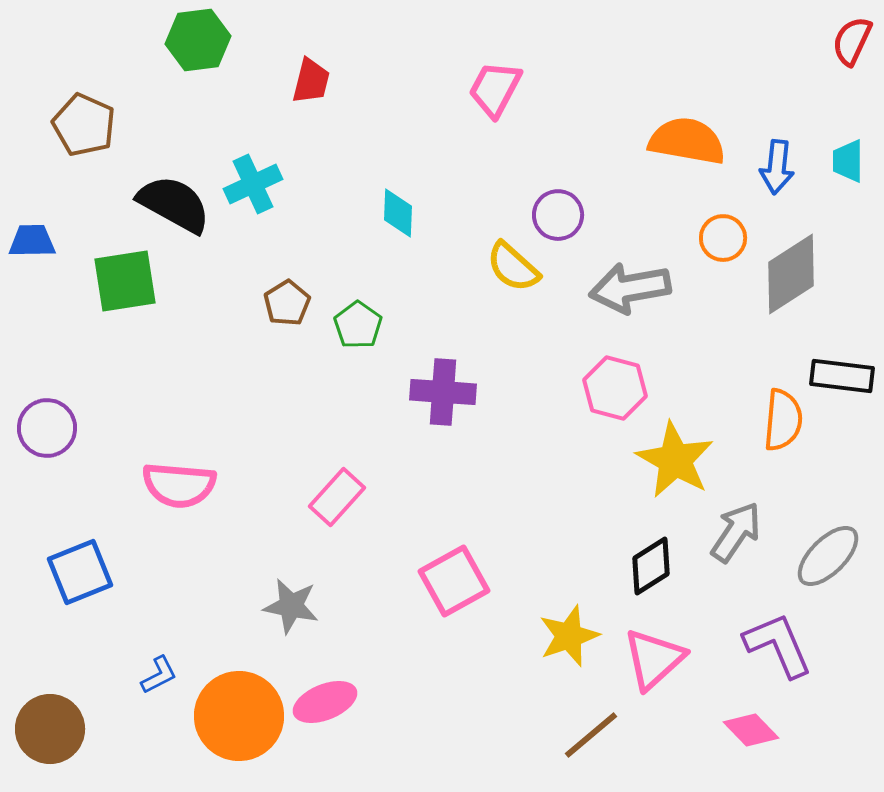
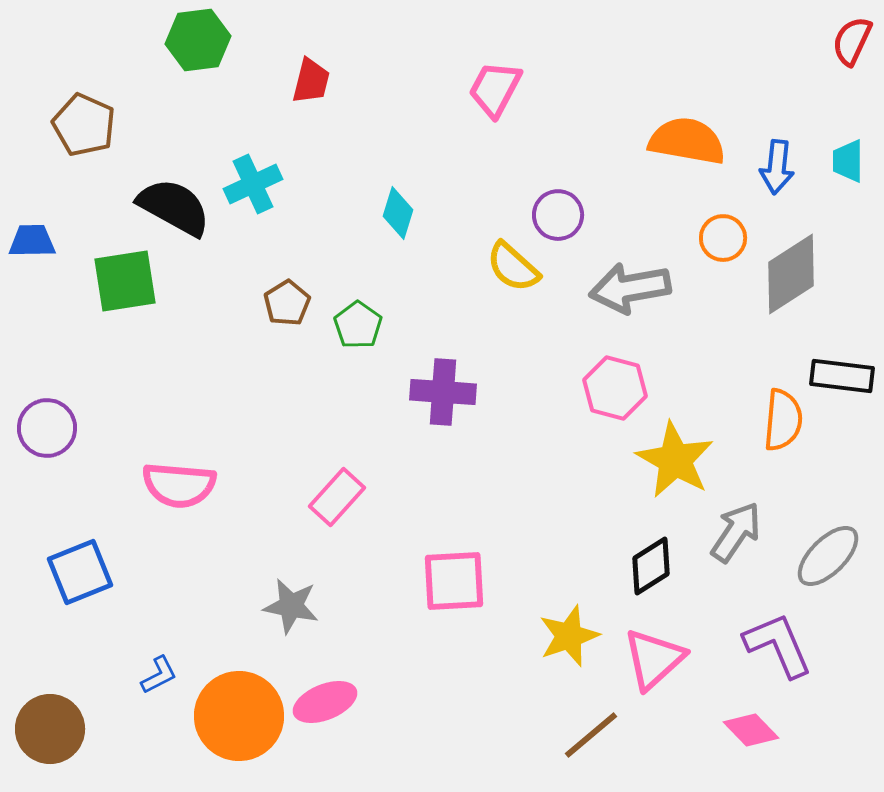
black semicircle at (174, 204): moved 3 px down
cyan diamond at (398, 213): rotated 15 degrees clockwise
pink square at (454, 581): rotated 26 degrees clockwise
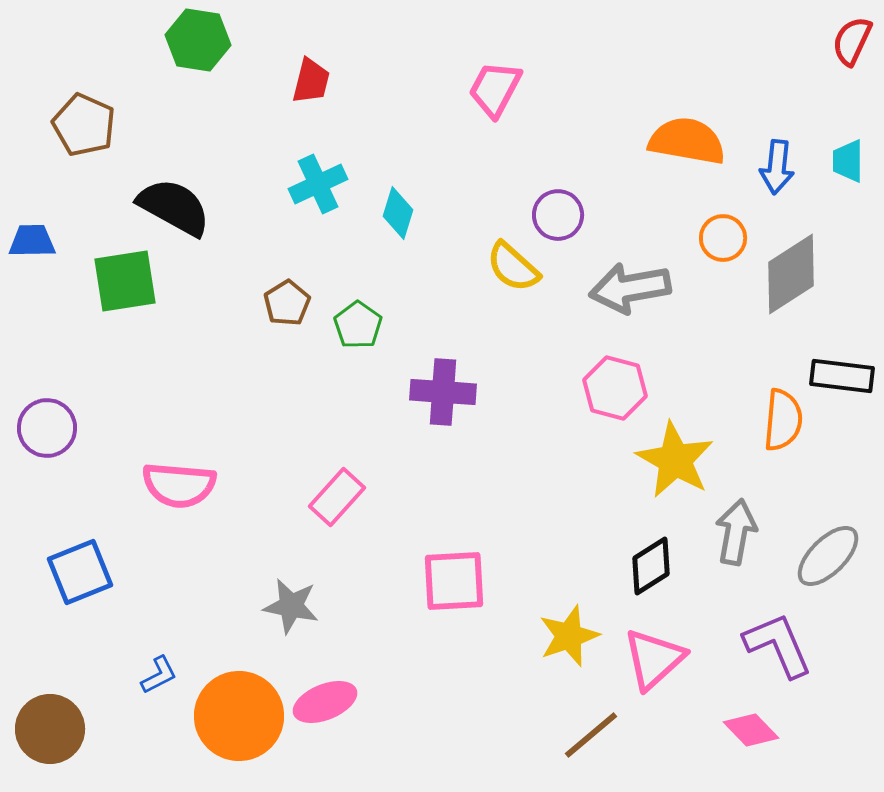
green hexagon at (198, 40): rotated 16 degrees clockwise
cyan cross at (253, 184): moved 65 px right
gray arrow at (736, 532): rotated 24 degrees counterclockwise
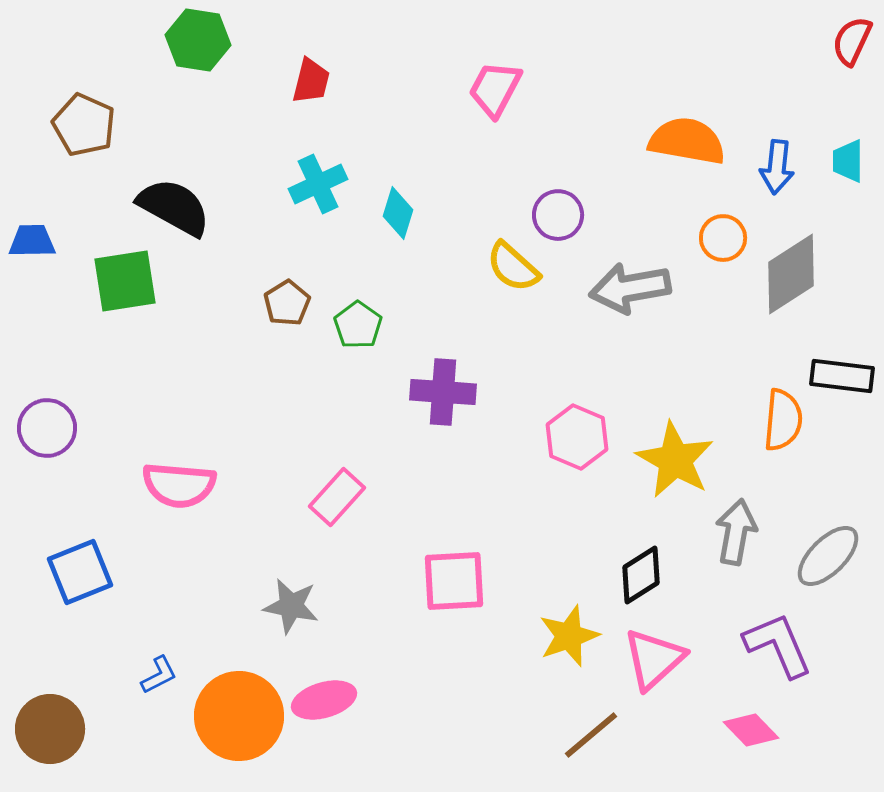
pink hexagon at (615, 388): moved 38 px left, 49 px down; rotated 8 degrees clockwise
black diamond at (651, 566): moved 10 px left, 9 px down
pink ellipse at (325, 702): moved 1 px left, 2 px up; rotated 6 degrees clockwise
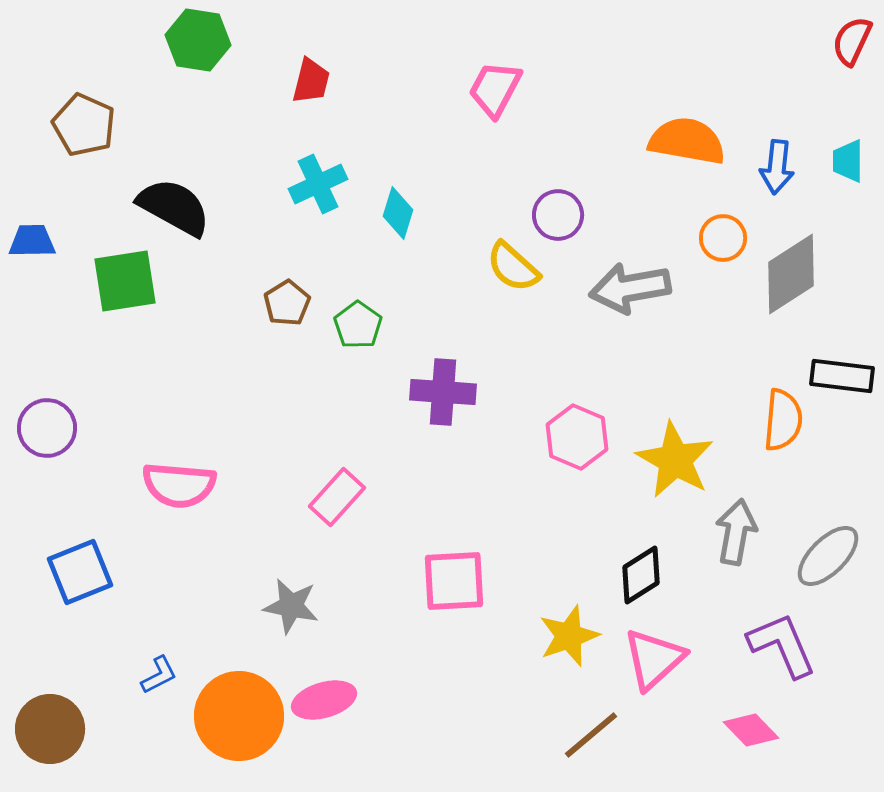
purple L-shape at (778, 645): moved 4 px right
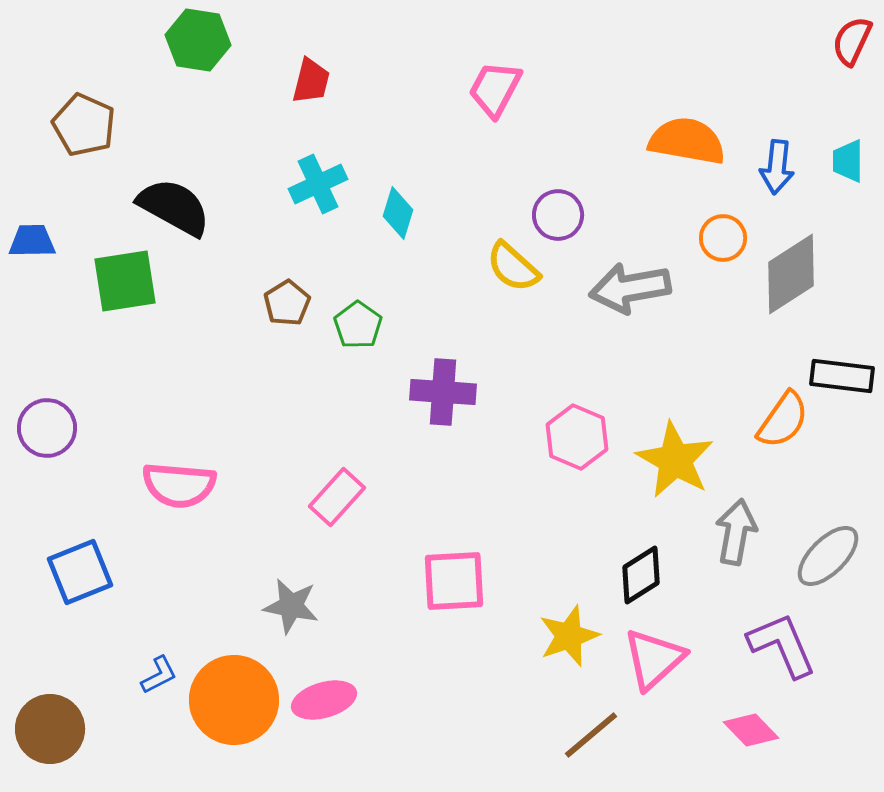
orange semicircle at (783, 420): rotated 30 degrees clockwise
orange circle at (239, 716): moved 5 px left, 16 px up
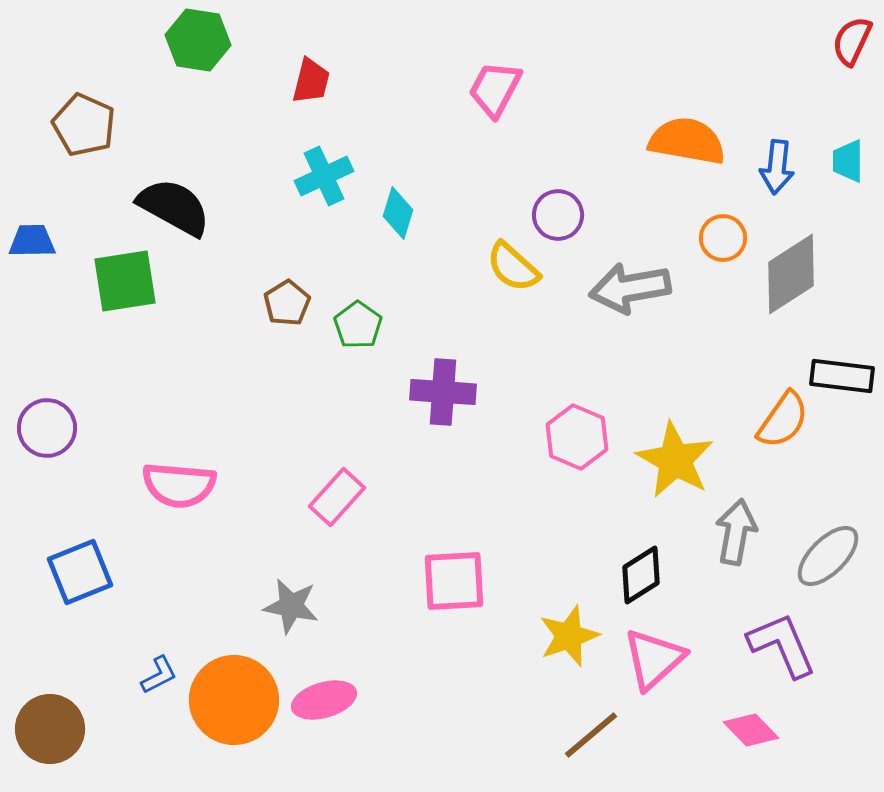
cyan cross at (318, 184): moved 6 px right, 8 px up
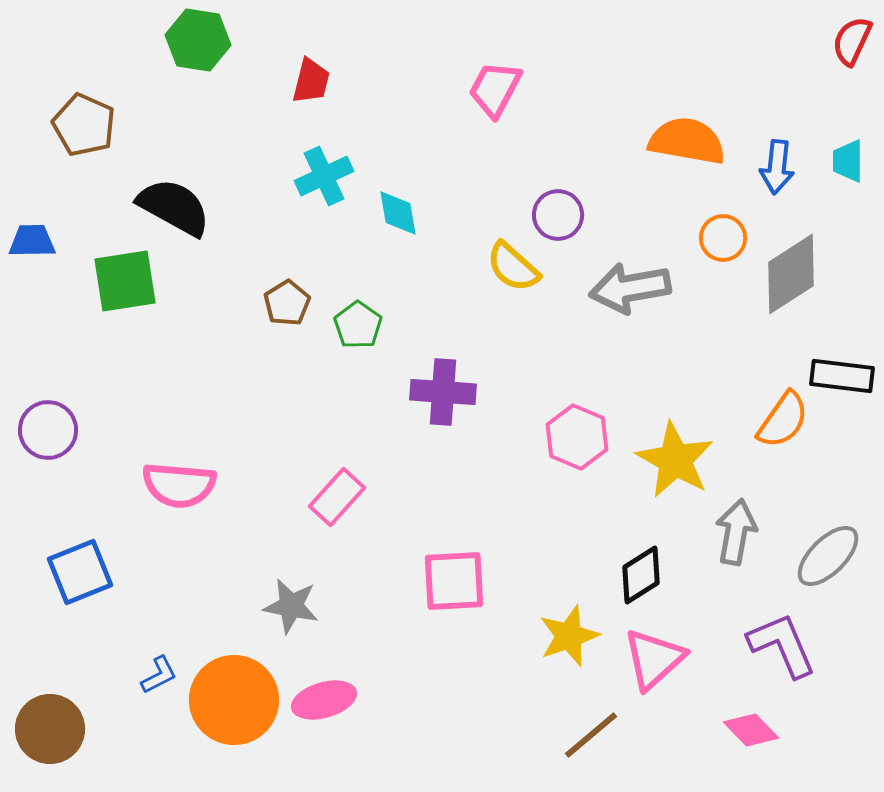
cyan diamond at (398, 213): rotated 27 degrees counterclockwise
purple circle at (47, 428): moved 1 px right, 2 px down
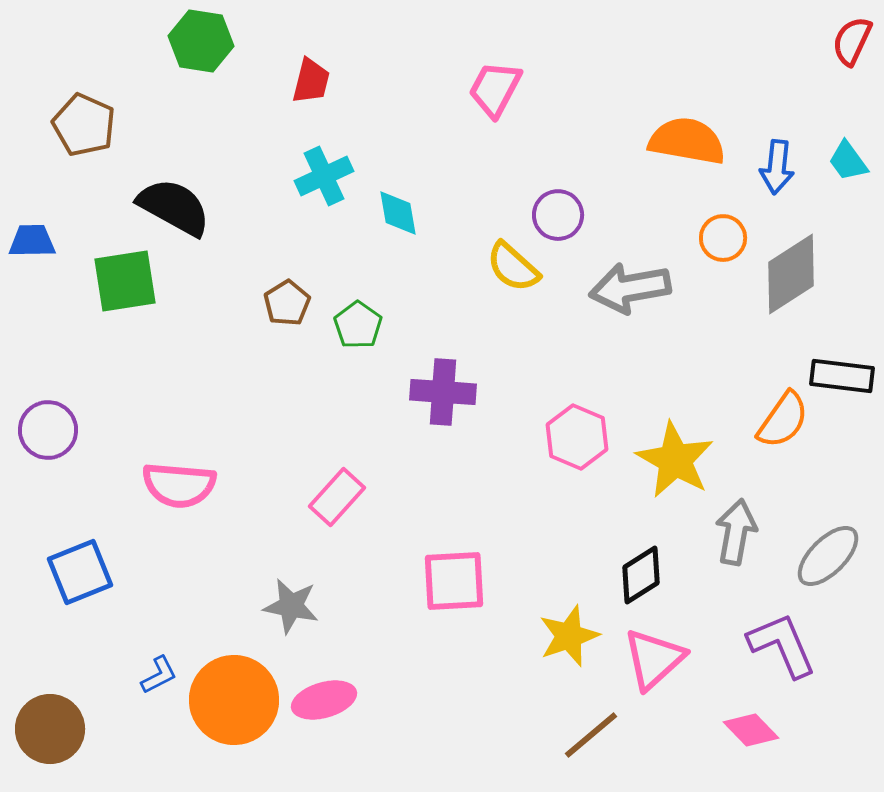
green hexagon at (198, 40): moved 3 px right, 1 px down
cyan trapezoid at (848, 161): rotated 36 degrees counterclockwise
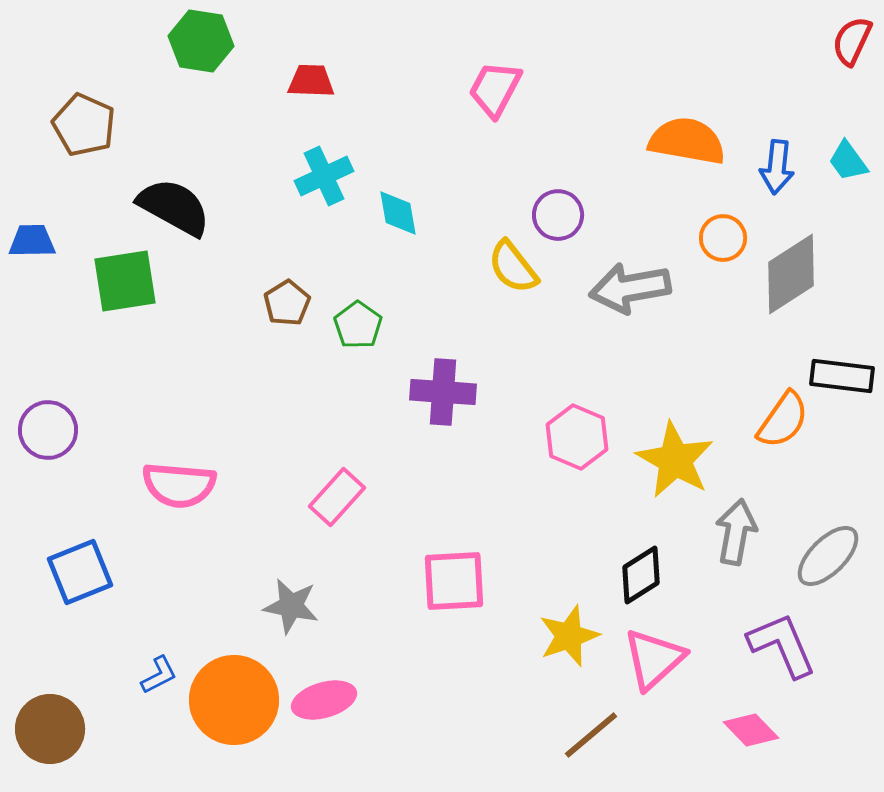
red trapezoid at (311, 81): rotated 102 degrees counterclockwise
yellow semicircle at (513, 267): rotated 10 degrees clockwise
